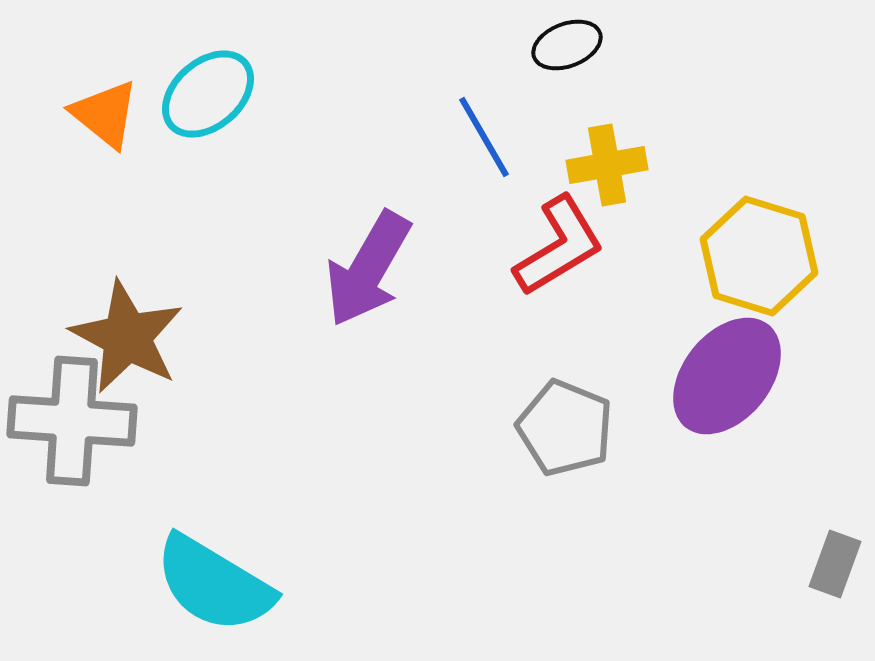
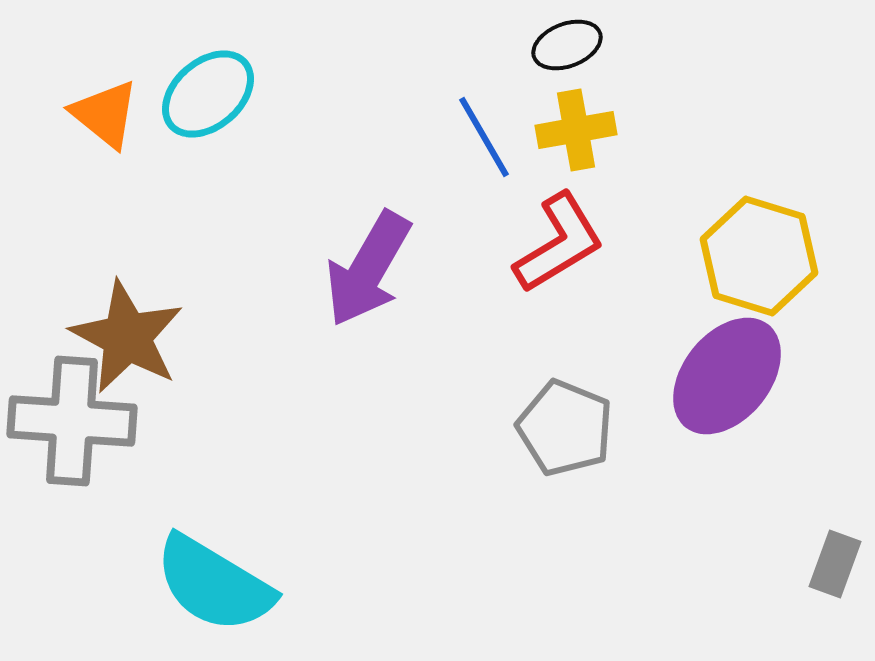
yellow cross: moved 31 px left, 35 px up
red L-shape: moved 3 px up
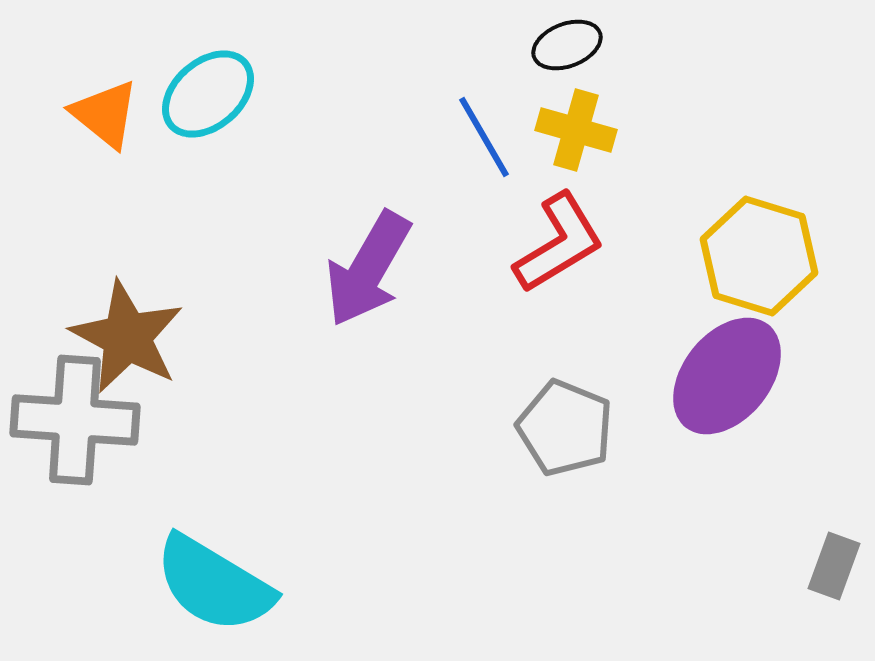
yellow cross: rotated 26 degrees clockwise
gray cross: moved 3 px right, 1 px up
gray rectangle: moved 1 px left, 2 px down
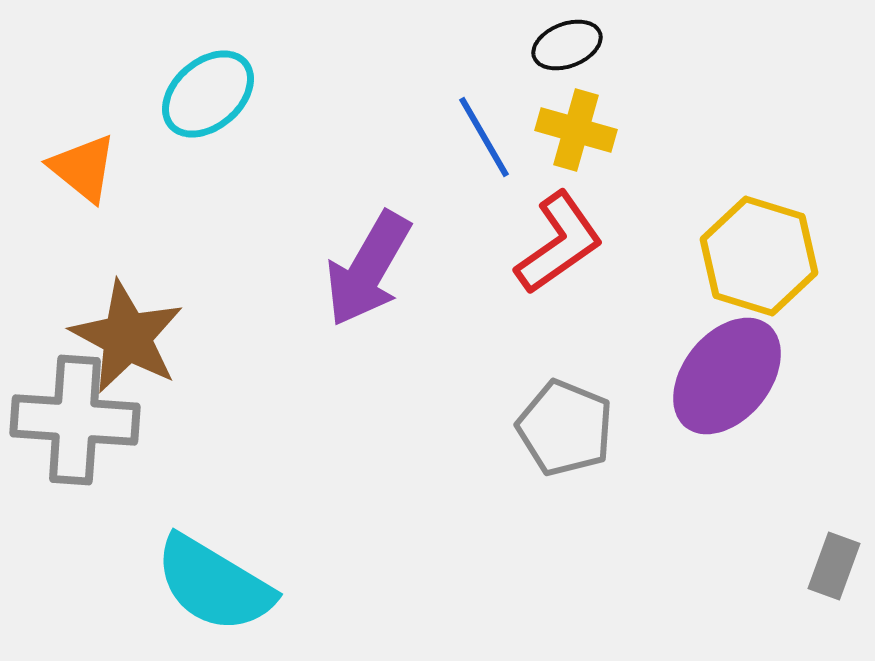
orange triangle: moved 22 px left, 54 px down
red L-shape: rotated 4 degrees counterclockwise
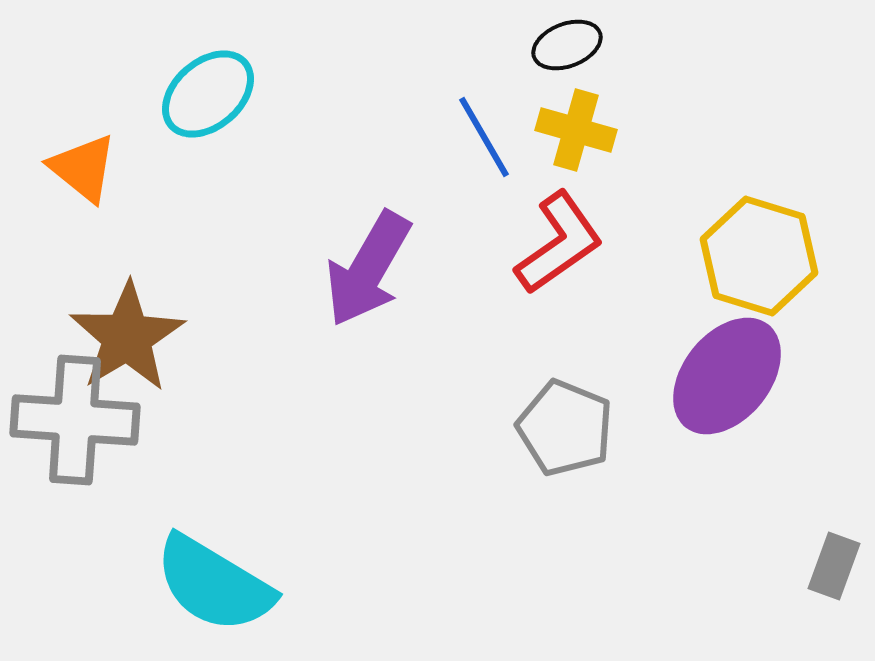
brown star: rotated 13 degrees clockwise
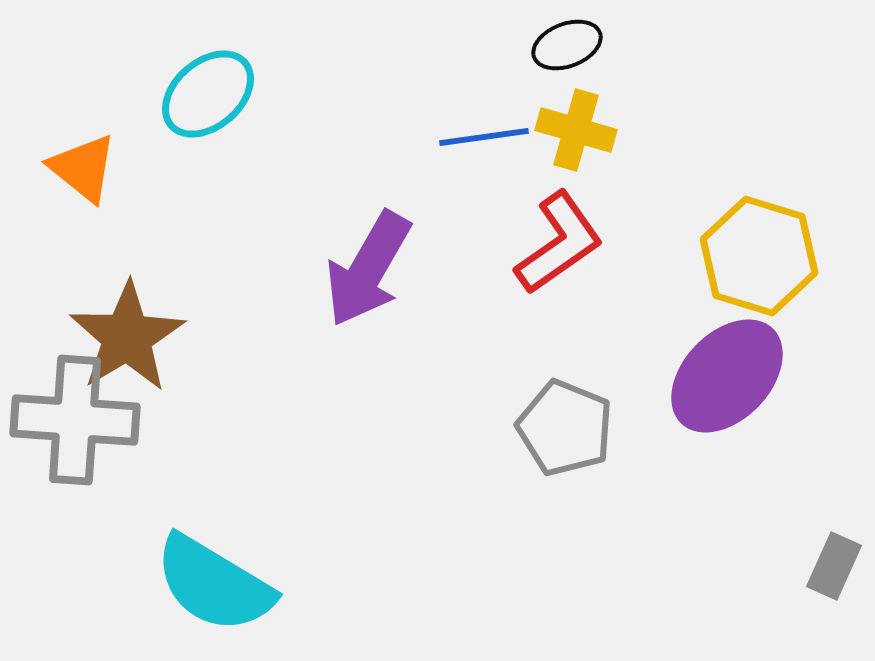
blue line: rotated 68 degrees counterclockwise
purple ellipse: rotated 5 degrees clockwise
gray rectangle: rotated 4 degrees clockwise
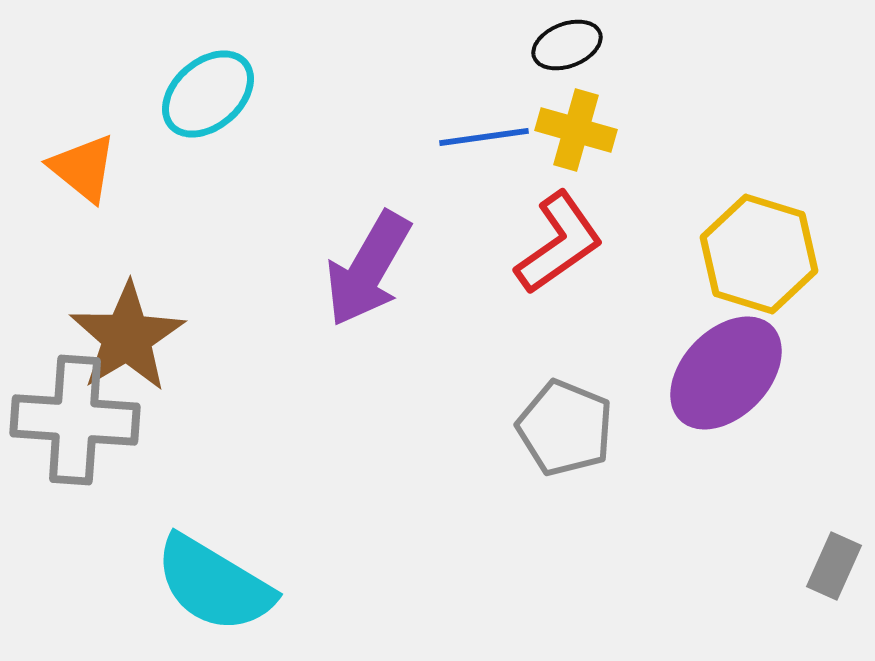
yellow hexagon: moved 2 px up
purple ellipse: moved 1 px left, 3 px up
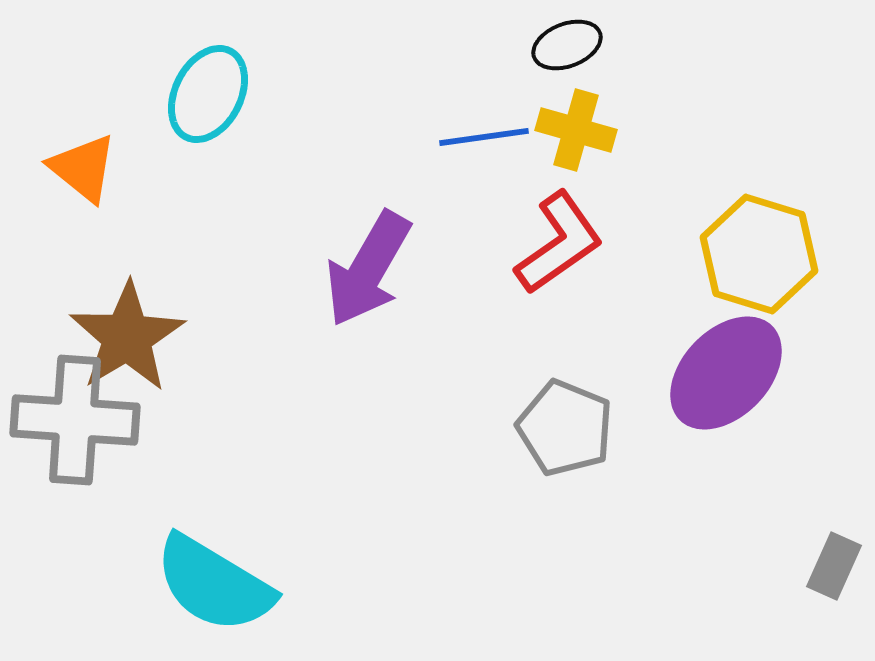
cyan ellipse: rotated 22 degrees counterclockwise
